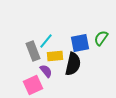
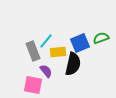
green semicircle: rotated 35 degrees clockwise
blue square: rotated 12 degrees counterclockwise
yellow rectangle: moved 3 px right, 4 px up
pink square: rotated 36 degrees clockwise
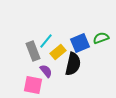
yellow rectangle: rotated 35 degrees counterclockwise
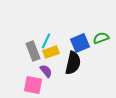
cyan line: rotated 14 degrees counterclockwise
yellow rectangle: moved 7 px left; rotated 21 degrees clockwise
black semicircle: moved 1 px up
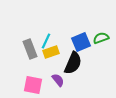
blue square: moved 1 px right, 1 px up
gray rectangle: moved 3 px left, 2 px up
black semicircle: rotated 10 degrees clockwise
purple semicircle: moved 12 px right, 9 px down
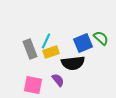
green semicircle: rotated 63 degrees clockwise
blue square: moved 2 px right, 1 px down
black semicircle: rotated 60 degrees clockwise
